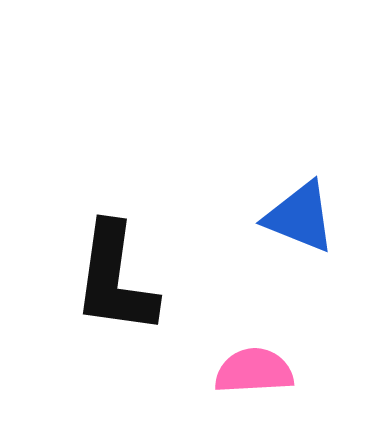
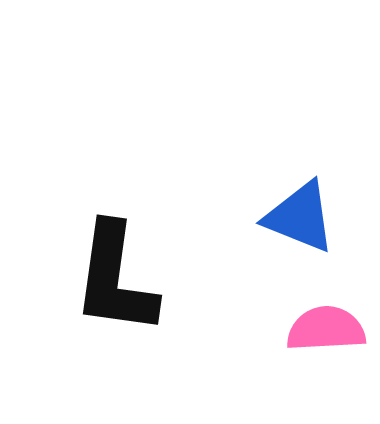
pink semicircle: moved 72 px right, 42 px up
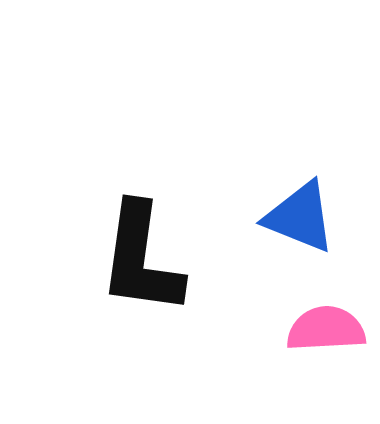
black L-shape: moved 26 px right, 20 px up
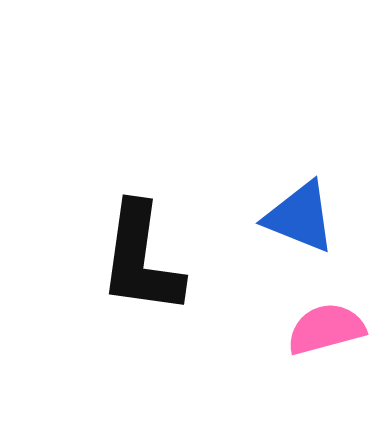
pink semicircle: rotated 12 degrees counterclockwise
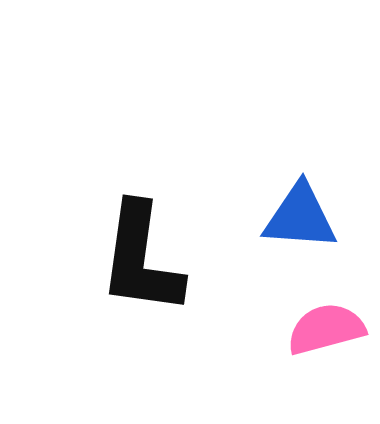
blue triangle: rotated 18 degrees counterclockwise
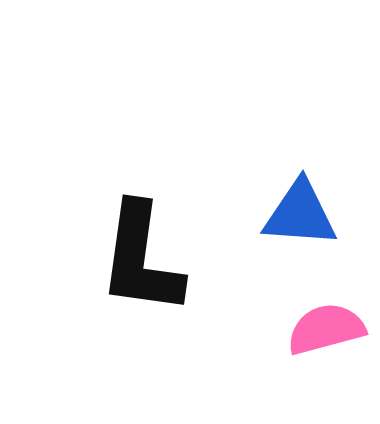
blue triangle: moved 3 px up
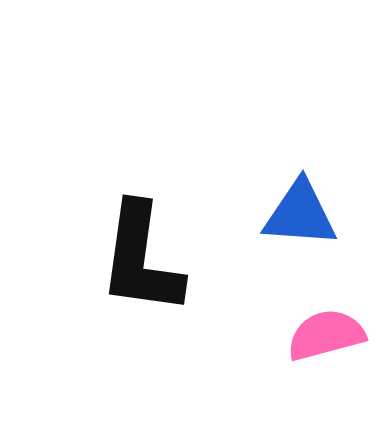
pink semicircle: moved 6 px down
